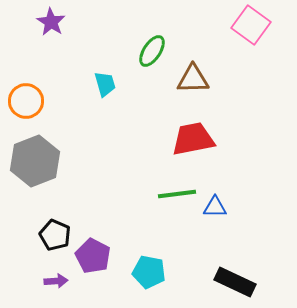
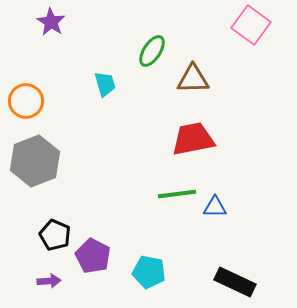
purple arrow: moved 7 px left
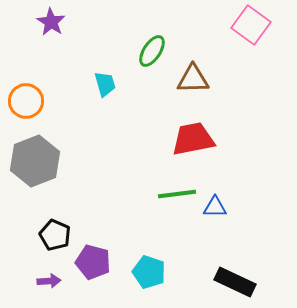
purple pentagon: moved 6 px down; rotated 12 degrees counterclockwise
cyan pentagon: rotated 8 degrees clockwise
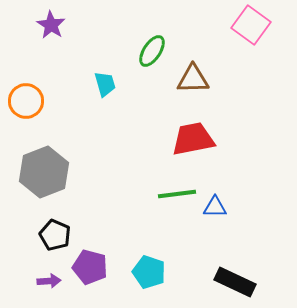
purple star: moved 3 px down
gray hexagon: moved 9 px right, 11 px down
purple pentagon: moved 3 px left, 5 px down
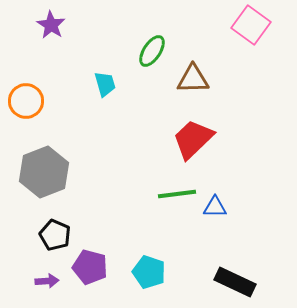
red trapezoid: rotated 33 degrees counterclockwise
purple arrow: moved 2 px left
